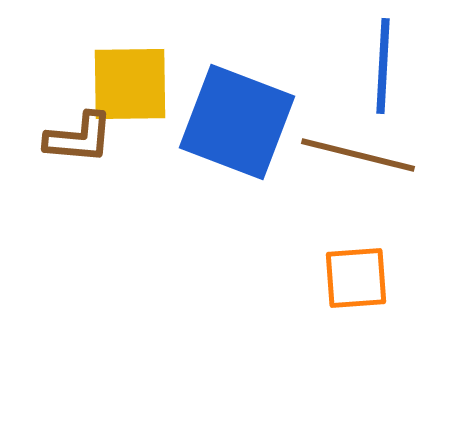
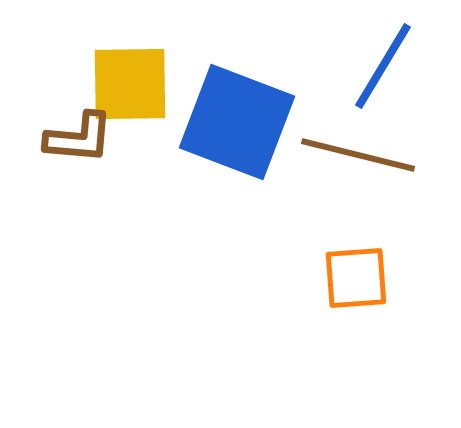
blue line: rotated 28 degrees clockwise
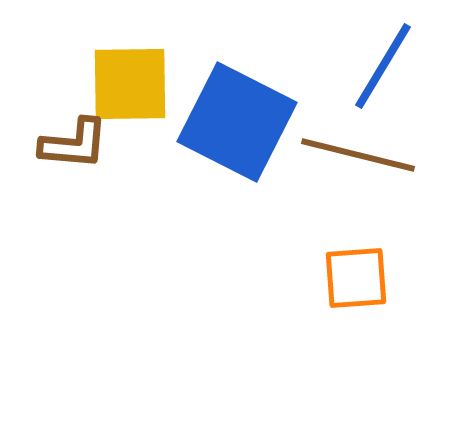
blue square: rotated 6 degrees clockwise
brown L-shape: moved 5 px left, 6 px down
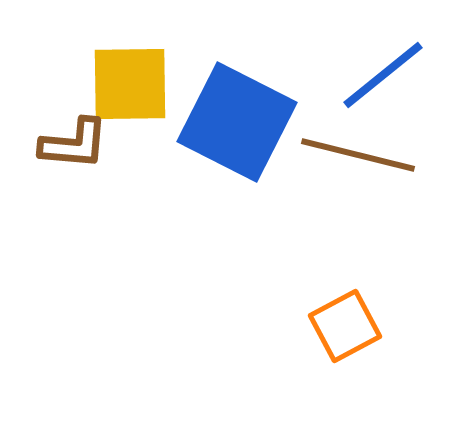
blue line: moved 9 px down; rotated 20 degrees clockwise
orange square: moved 11 px left, 48 px down; rotated 24 degrees counterclockwise
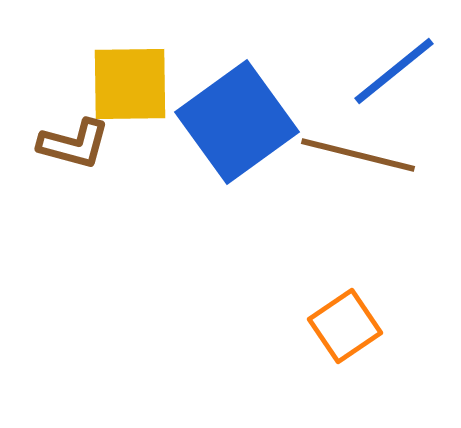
blue line: moved 11 px right, 4 px up
blue square: rotated 27 degrees clockwise
brown L-shape: rotated 10 degrees clockwise
orange square: rotated 6 degrees counterclockwise
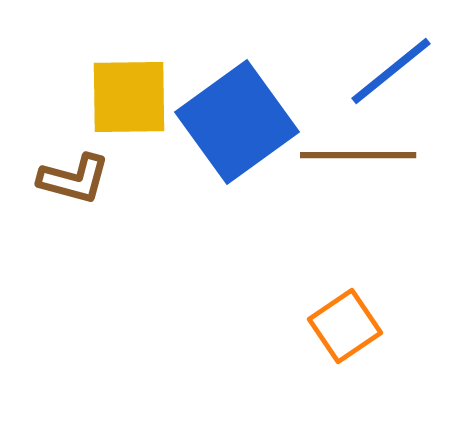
blue line: moved 3 px left
yellow square: moved 1 px left, 13 px down
brown L-shape: moved 35 px down
brown line: rotated 14 degrees counterclockwise
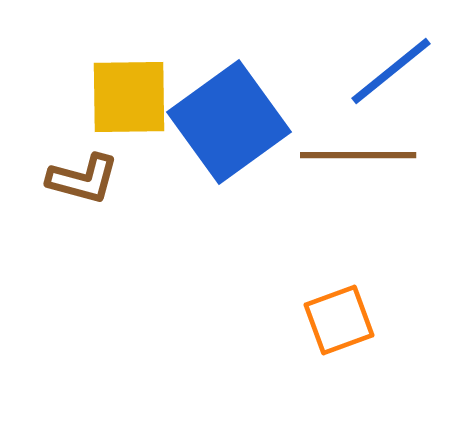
blue square: moved 8 px left
brown L-shape: moved 9 px right
orange square: moved 6 px left, 6 px up; rotated 14 degrees clockwise
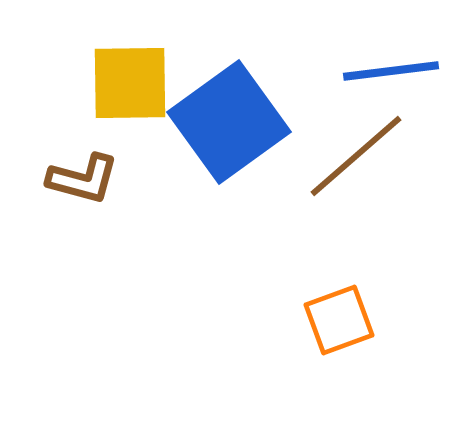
blue line: rotated 32 degrees clockwise
yellow square: moved 1 px right, 14 px up
brown line: moved 2 px left, 1 px down; rotated 41 degrees counterclockwise
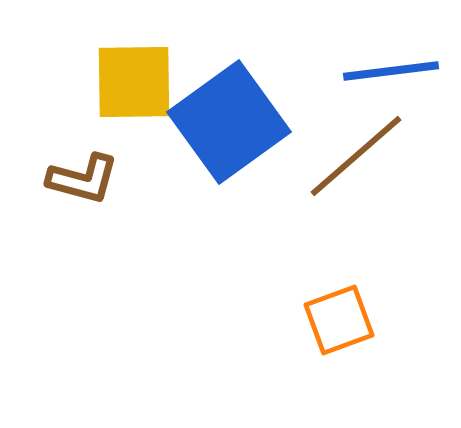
yellow square: moved 4 px right, 1 px up
